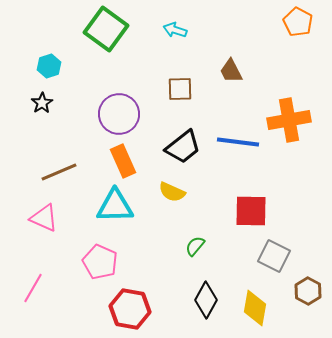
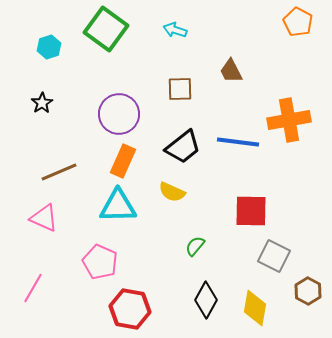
cyan hexagon: moved 19 px up
orange rectangle: rotated 48 degrees clockwise
cyan triangle: moved 3 px right
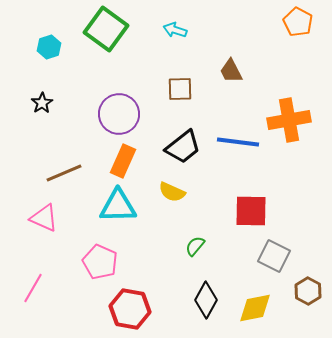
brown line: moved 5 px right, 1 px down
yellow diamond: rotated 69 degrees clockwise
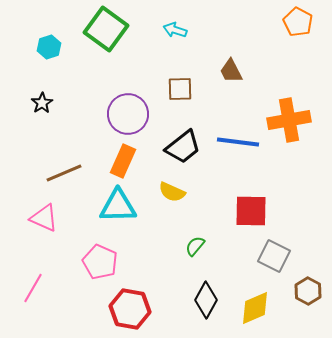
purple circle: moved 9 px right
yellow diamond: rotated 12 degrees counterclockwise
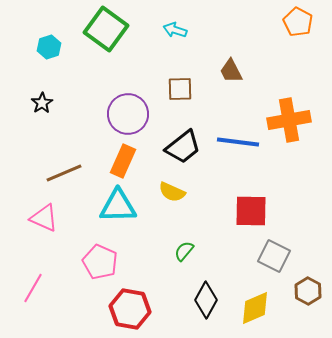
green semicircle: moved 11 px left, 5 px down
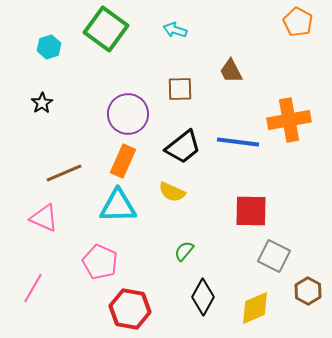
black diamond: moved 3 px left, 3 px up
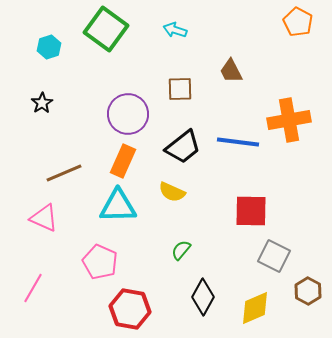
green semicircle: moved 3 px left, 1 px up
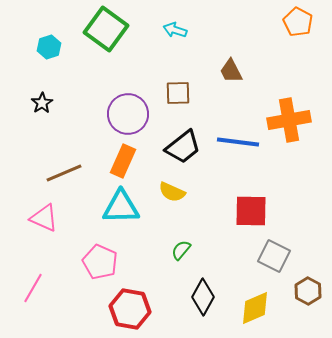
brown square: moved 2 px left, 4 px down
cyan triangle: moved 3 px right, 1 px down
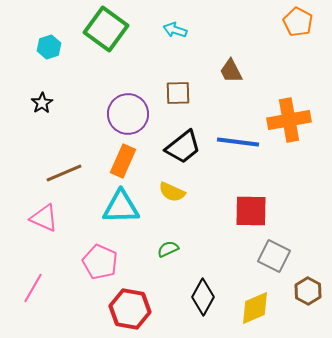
green semicircle: moved 13 px left, 1 px up; rotated 25 degrees clockwise
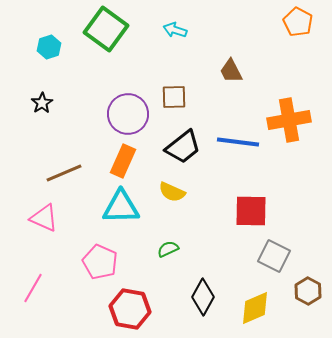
brown square: moved 4 px left, 4 px down
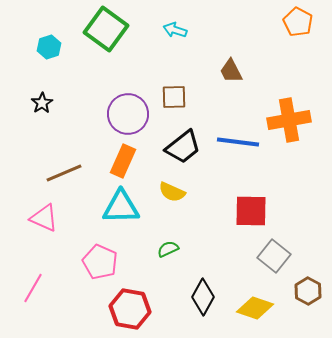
gray square: rotated 12 degrees clockwise
yellow diamond: rotated 42 degrees clockwise
